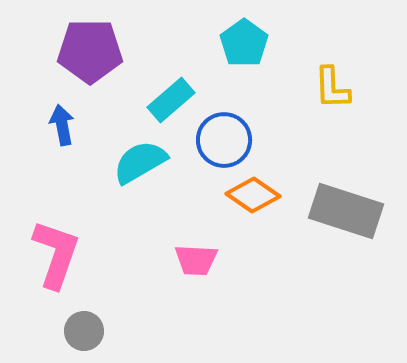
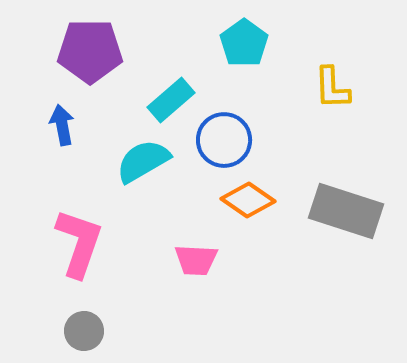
cyan semicircle: moved 3 px right, 1 px up
orange diamond: moved 5 px left, 5 px down
pink L-shape: moved 23 px right, 11 px up
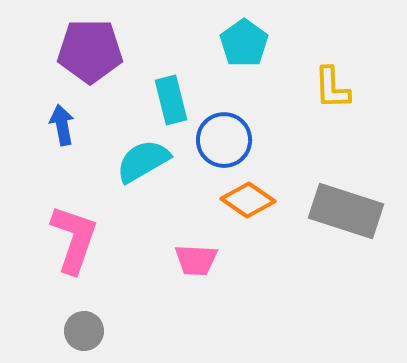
cyan rectangle: rotated 63 degrees counterclockwise
pink L-shape: moved 5 px left, 4 px up
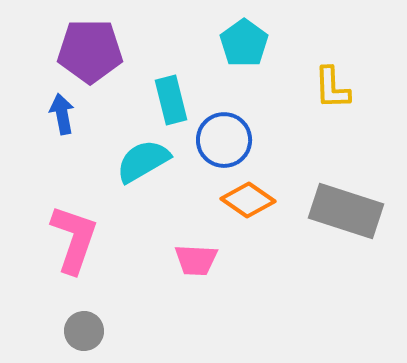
blue arrow: moved 11 px up
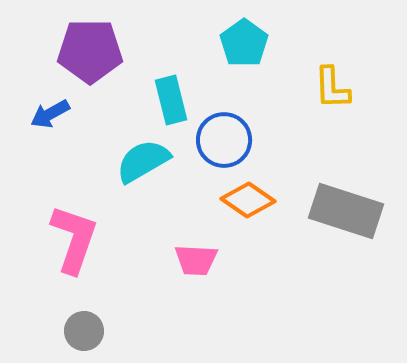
blue arrow: moved 12 px left; rotated 108 degrees counterclockwise
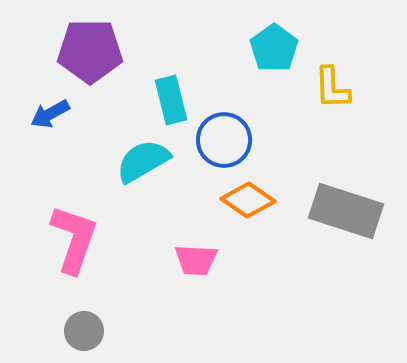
cyan pentagon: moved 30 px right, 5 px down
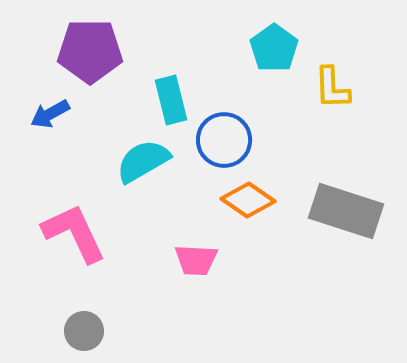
pink L-shape: moved 6 px up; rotated 44 degrees counterclockwise
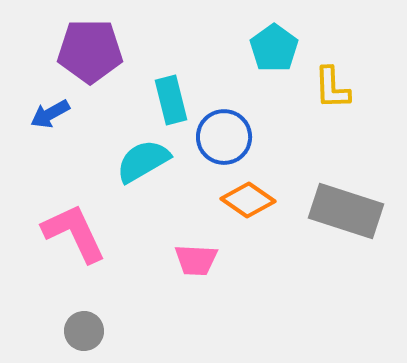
blue circle: moved 3 px up
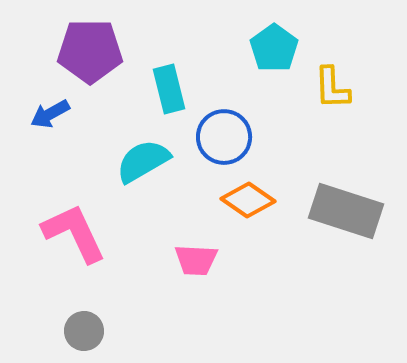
cyan rectangle: moved 2 px left, 11 px up
